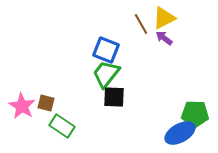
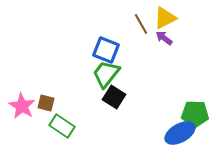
yellow triangle: moved 1 px right
black square: rotated 30 degrees clockwise
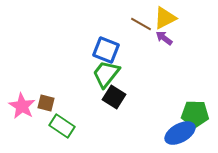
brown line: rotated 30 degrees counterclockwise
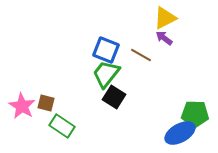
brown line: moved 31 px down
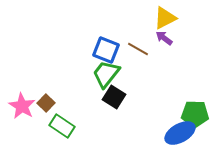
brown line: moved 3 px left, 6 px up
brown square: rotated 30 degrees clockwise
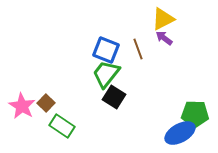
yellow triangle: moved 2 px left, 1 px down
brown line: rotated 40 degrees clockwise
